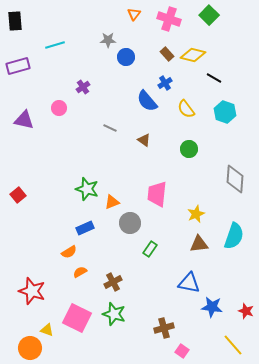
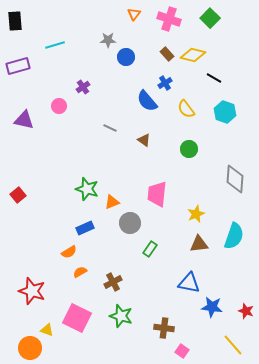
green square at (209, 15): moved 1 px right, 3 px down
pink circle at (59, 108): moved 2 px up
green star at (114, 314): moved 7 px right, 2 px down
brown cross at (164, 328): rotated 24 degrees clockwise
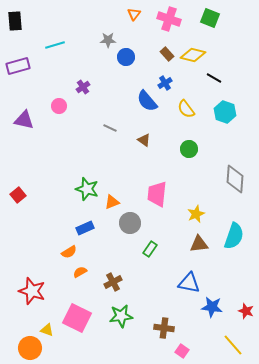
green square at (210, 18): rotated 24 degrees counterclockwise
green star at (121, 316): rotated 25 degrees counterclockwise
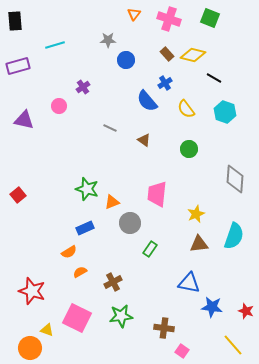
blue circle at (126, 57): moved 3 px down
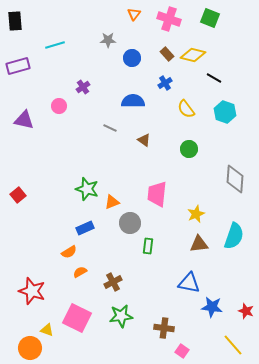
blue circle at (126, 60): moved 6 px right, 2 px up
blue semicircle at (147, 101): moved 14 px left; rotated 130 degrees clockwise
green rectangle at (150, 249): moved 2 px left, 3 px up; rotated 28 degrees counterclockwise
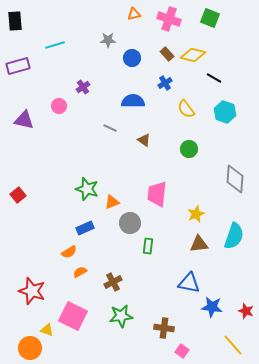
orange triangle at (134, 14): rotated 40 degrees clockwise
pink square at (77, 318): moved 4 px left, 2 px up
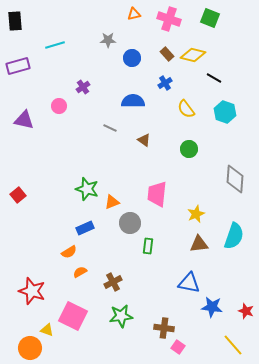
pink square at (182, 351): moved 4 px left, 4 px up
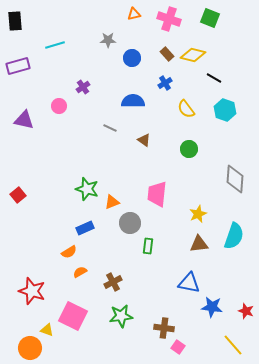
cyan hexagon at (225, 112): moved 2 px up
yellow star at (196, 214): moved 2 px right
